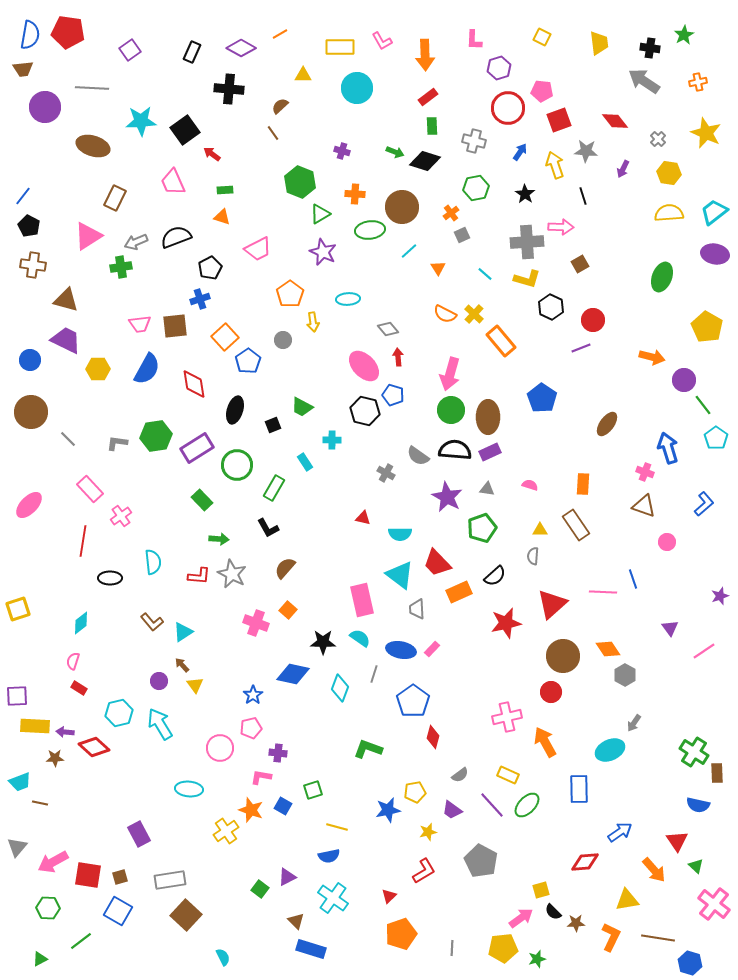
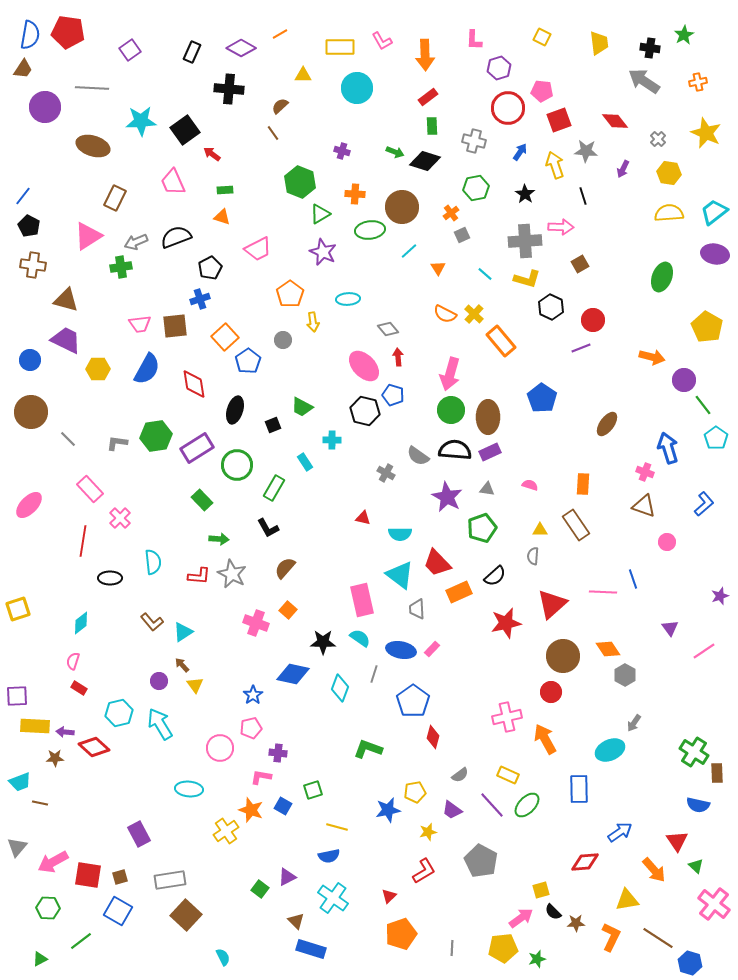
brown trapezoid at (23, 69): rotated 50 degrees counterclockwise
gray cross at (527, 242): moved 2 px left, 1 px up
pink cross at (121, 516): moved 1 px left, 2 px down; rotated 10 degrees counterclockwise
orange arrow at (545, 742): moved 3 px up
brown line at (658, 938): rotated 24 degrees clockwise
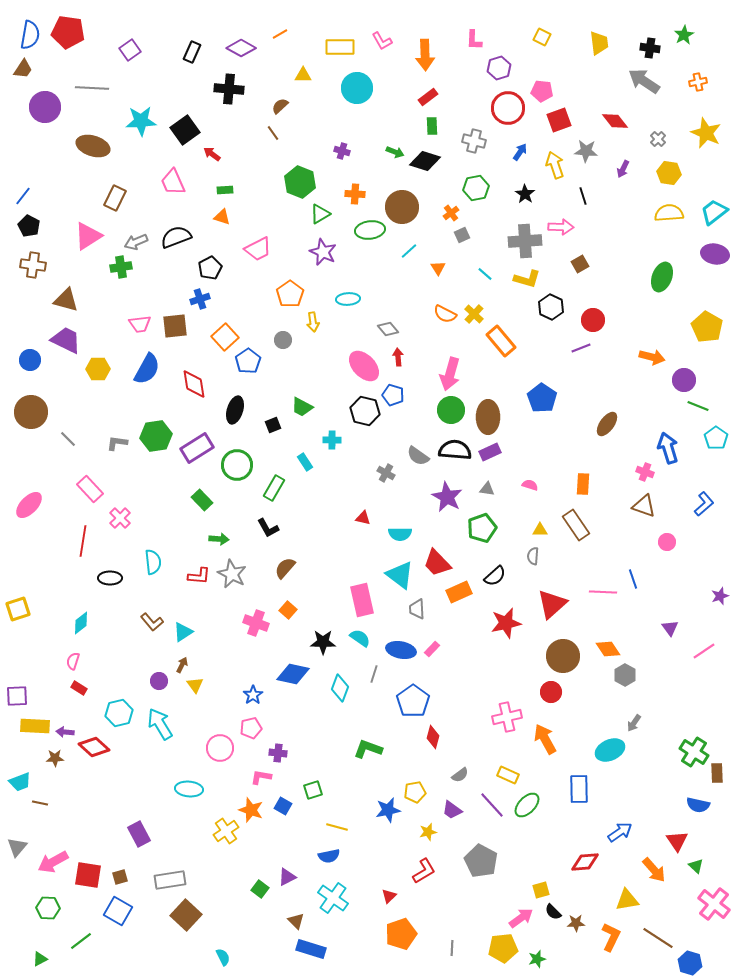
green line at (703, 405): moved 5 px left, 1 px down; rotated 30 degrees counterclockwise
brown arrow at (182, 665): rotated 70 degrees clockwise
